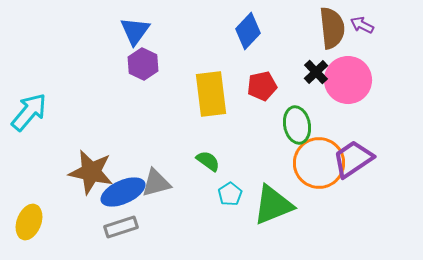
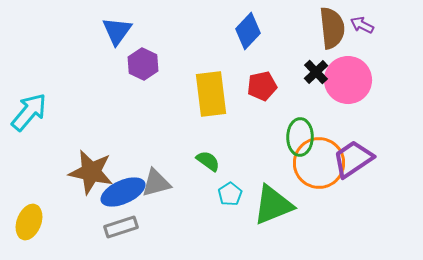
blue triangle: moved 18 px left
green ellipse: moved 3 px right, 12 px down; rotated 12 degrees clockwise
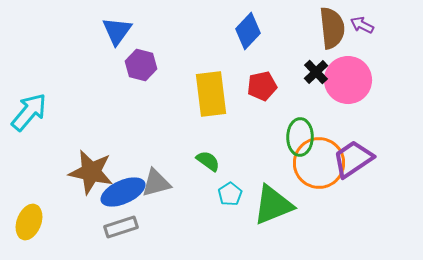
purple hexagon: moved 2 px left, 1 px down; rotated 12 degrees counterclockwise
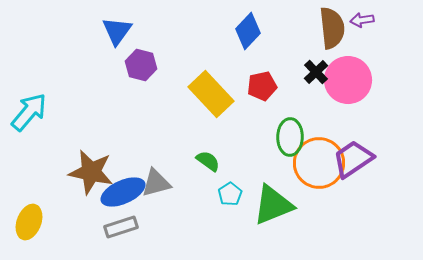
purple arrow: moved 5 px up; rotated 35 degrees counterclockwise
yellow rectangle: rotated 36 degrees counterclockwise
green ellipse: moved 10 px left
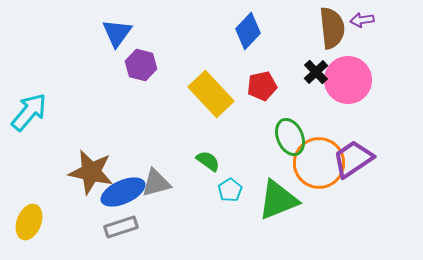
blue triangle: moved 2 px down
green ellipse: rotated 24 degrees counterclockwise
cyan pentagon: moved 4 px up
green triangle: moved 5 px right, 5 px up
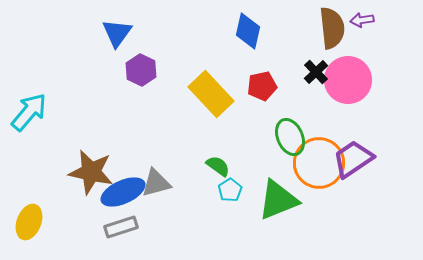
blue diamond: rotated 30 degrees counterclockwise
purple hexagon: moved 5 px down; rotated 12 degrees clockwise
green semicircle: moved 10 px right, 5 px down
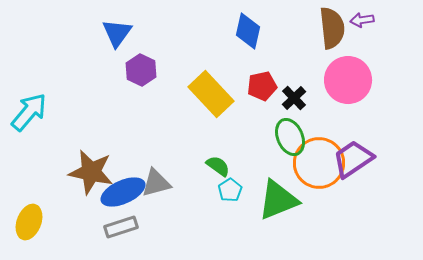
black cross: moved 22 px left, 26 px down
